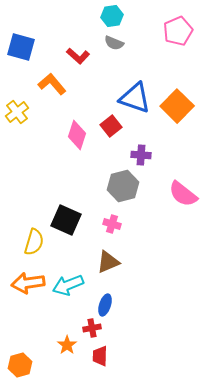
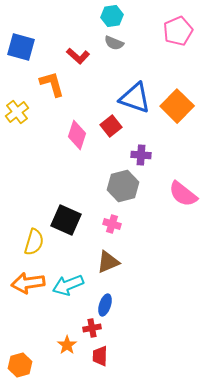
orange L-shape: rotated 24 degrees clockwise
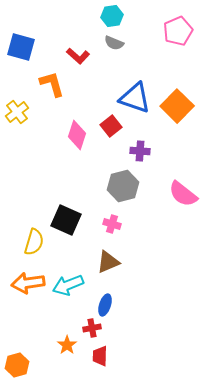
purple cross: moved 1 px left, 4 px up
orange hexagon: moved 3 px left
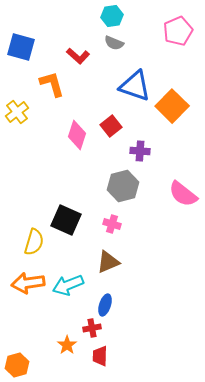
blue triangle: moved 12 px up
orange square: moved 5 px left
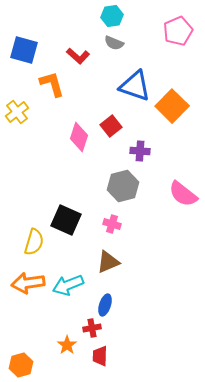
blue square: moved 3 px right, 3 px down
pink diamond: moved 2 px right, 2 px down
orange hexagon: moved 4 px right
